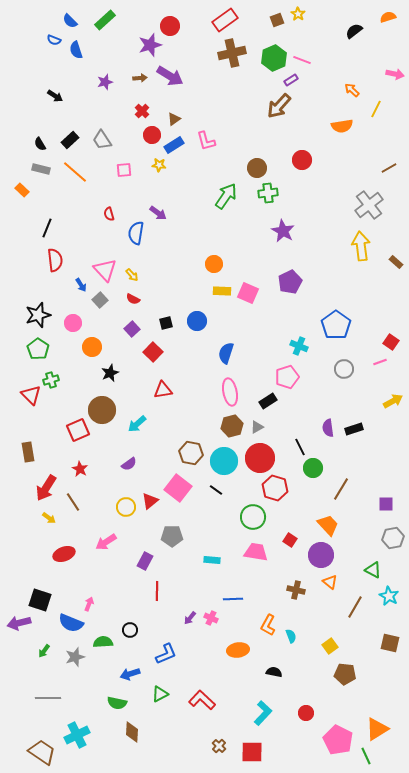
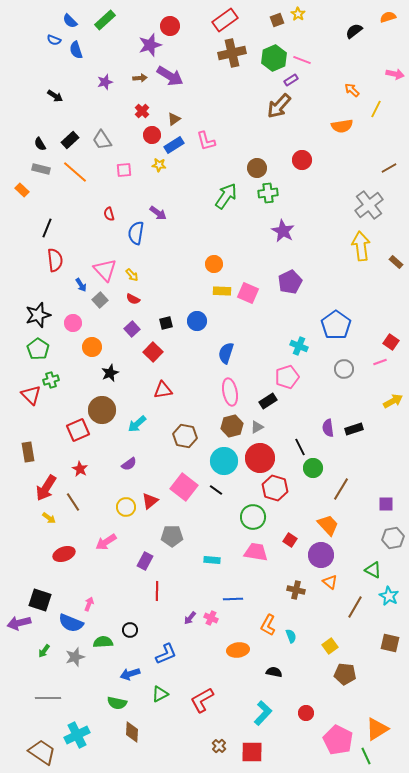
brown hexagon at (191, 453): moved 6 px left, 17 px up
pink square at (178, 488): moved 6 px right, 1 px up
red L-shape at (202, 700): rotated 72 degrees counterclockwise
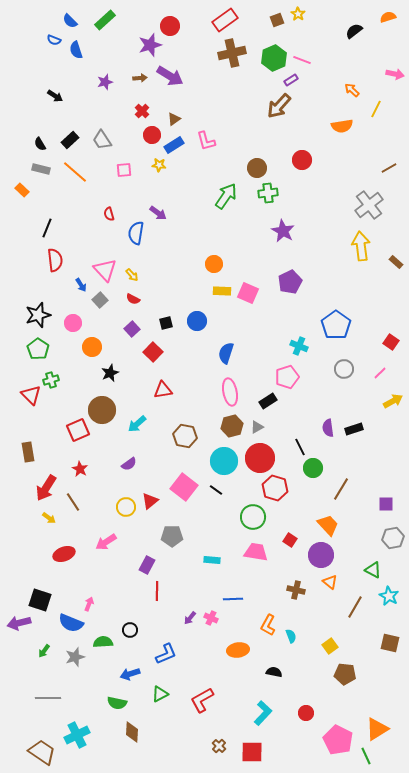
pink line at (380, 362): moved 11 px down; rotated 24 degrees counterclockwise
purple rectangle at (145, 561): moved 2 px right, 4 px down
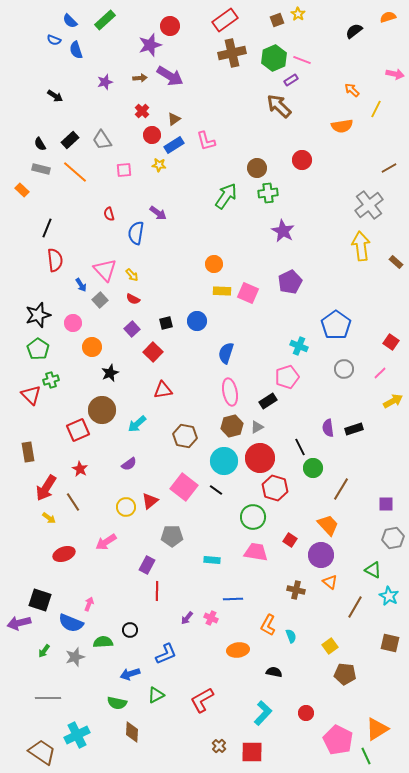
brown arrow at (279, 106): rotated 92 degrees clockwise
purple arrow at (190, 618): moved 3 px left
green triangle at (160, 694): moved 4 px left, 1 px down
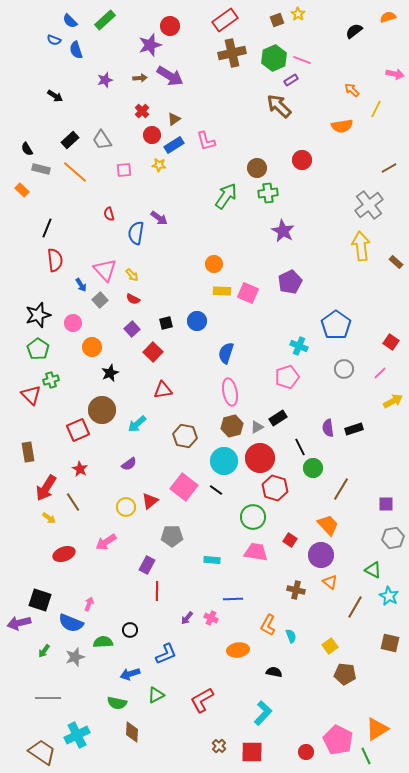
purple star at (105, 82): moved 2 px up
black semicircle at (40, 144): moved 13 px left, 5 px down
purple arrow at (158, 213): moved 1 px right, 5 px down
black rectangle at (268, 401): moved 10 px right, 17 px down
red circle at (306, 713): moved 39 px down
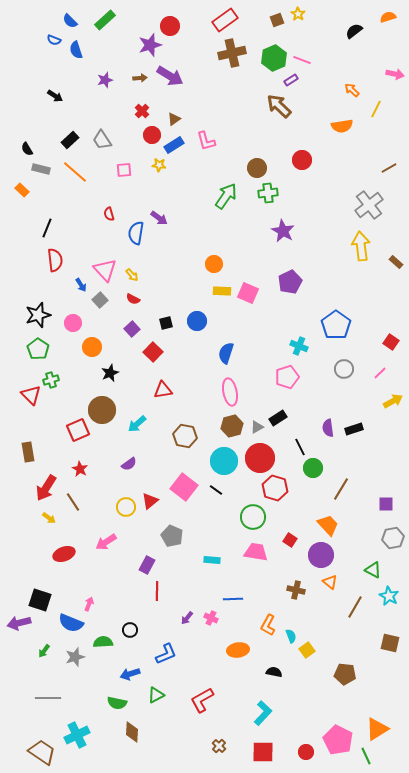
gray pentagon at (172, 536): rotated 25 degrees clockwise
yellow square at (330, 646): moved 23 px left, 4 px down
red square at (252, 752): moved 11 px right
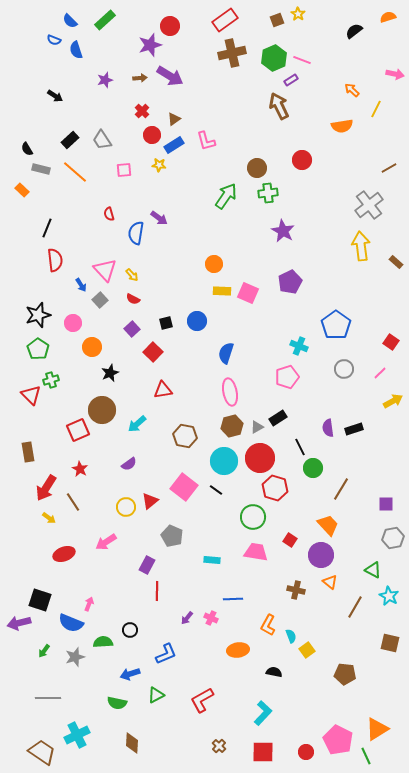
brown arrow at (279, 106): rotated 20 degrees clockwise
brown diamond at (132, 732): moved 11 px down
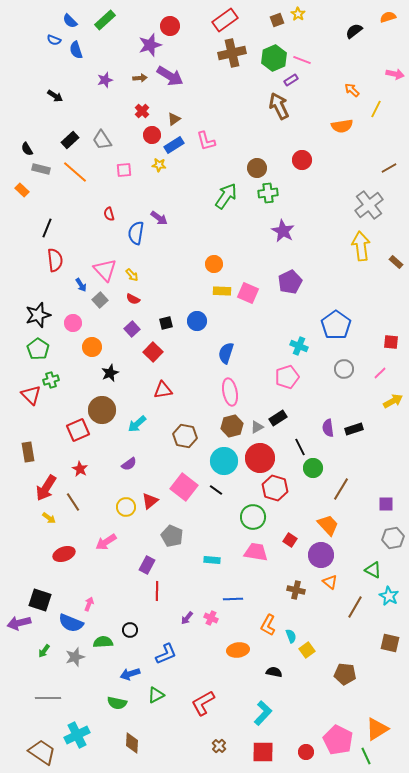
red square at (391, 342): rotated 28 degrees counterclockwise
red L-shape at (202, 700): moved 1 px right, 3 px down
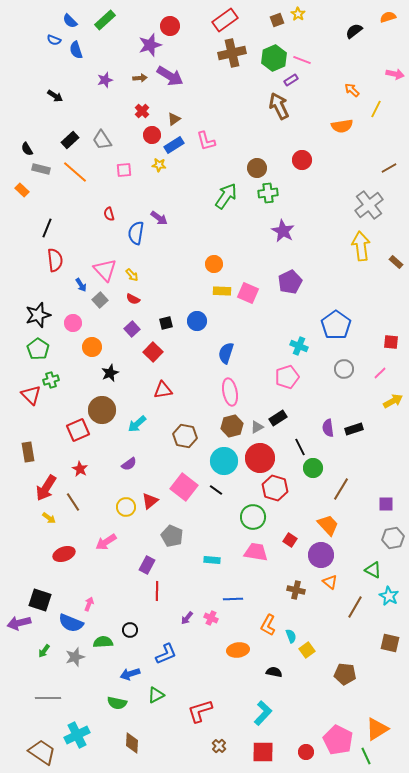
red L-shape at (203, 703): moved 3 px left, 8 px down; rotated 12 degrees clockwise
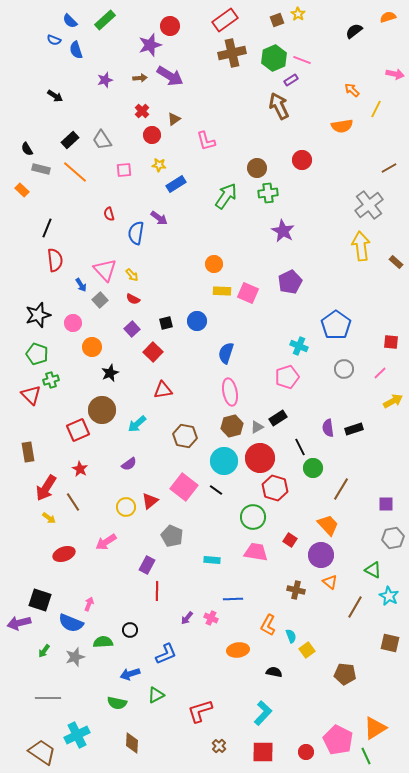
blue rectangle at (174, 145): moved 2 px right, 39 px down
green pentagon at (38, 349): moved 1 px left, 5 px down; rotated 15 degrees counterclockwise
orange triangle at (377, 729): moved 2 px left, 1 px up
